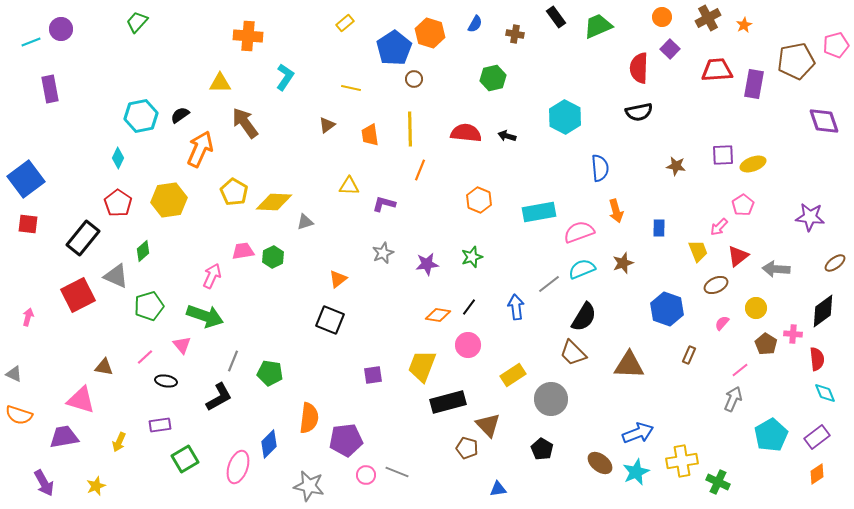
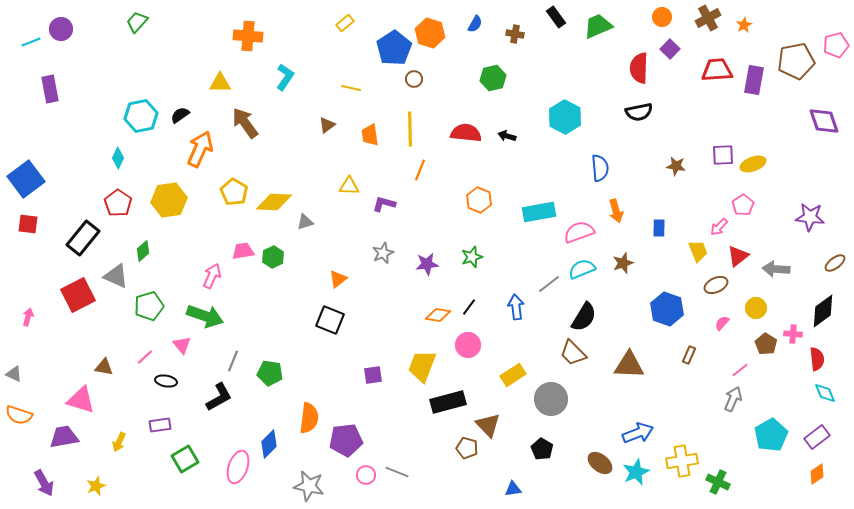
purple rectangle at (754, 84): moved 4 px up
blue triangle at (498, 489): moved 15 px right
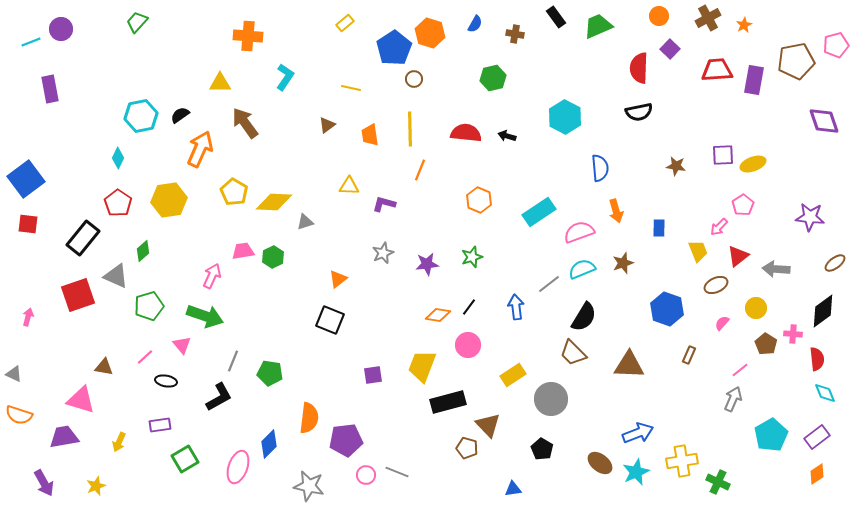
orange circle at (662, 17): moved 3 px left, 1 px up
cyan rectangle at (539, 212): rotated 24 degrees counterclockwise
red square at (78, 295): rotated 8 degrees clockwise
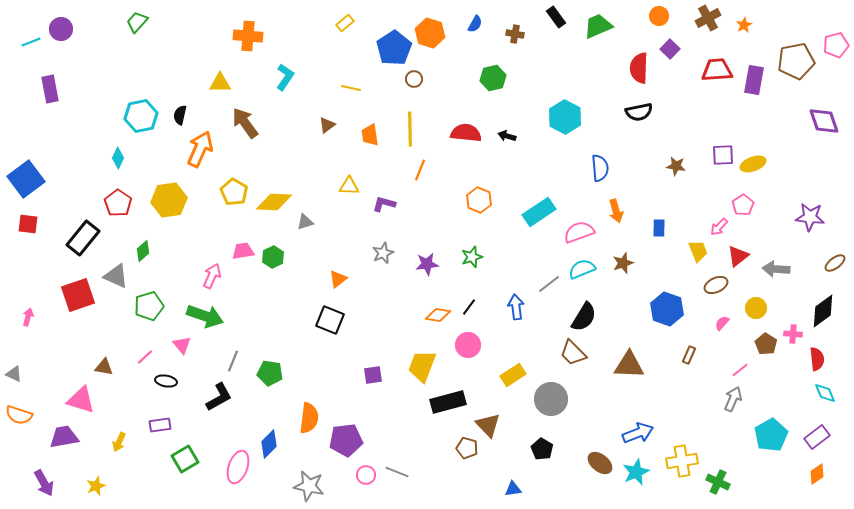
black semicircle at (180, 115): rotated 42 degrees counterclockwise
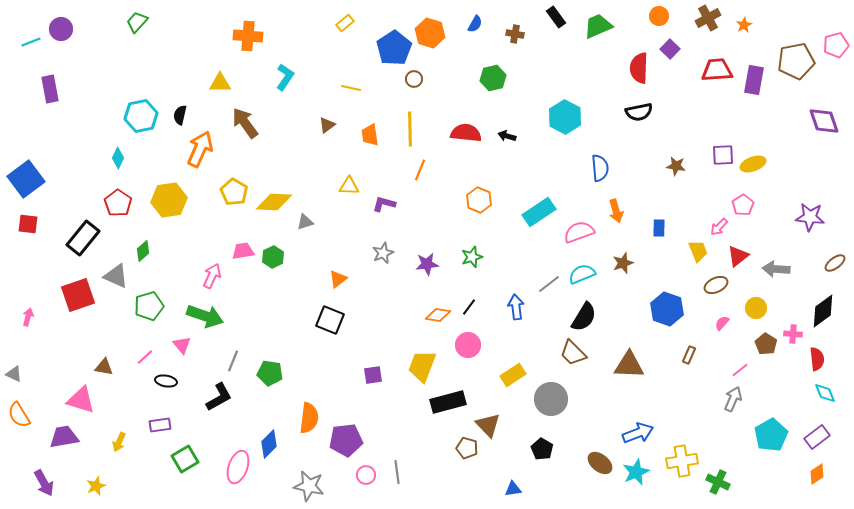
cyan semicircle at (582, 269): moved 5 px down
orange semicircle at (19, 415): rotated 40 degrees clockwise
gray line at (397, 472): rotated 60 degrees clockwise
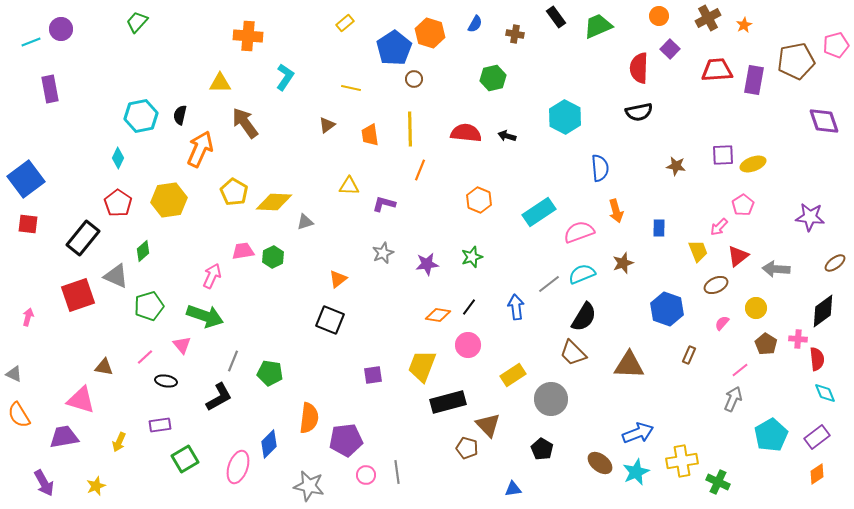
pink cross at (793, 334): moved 5 px right, 5 px down
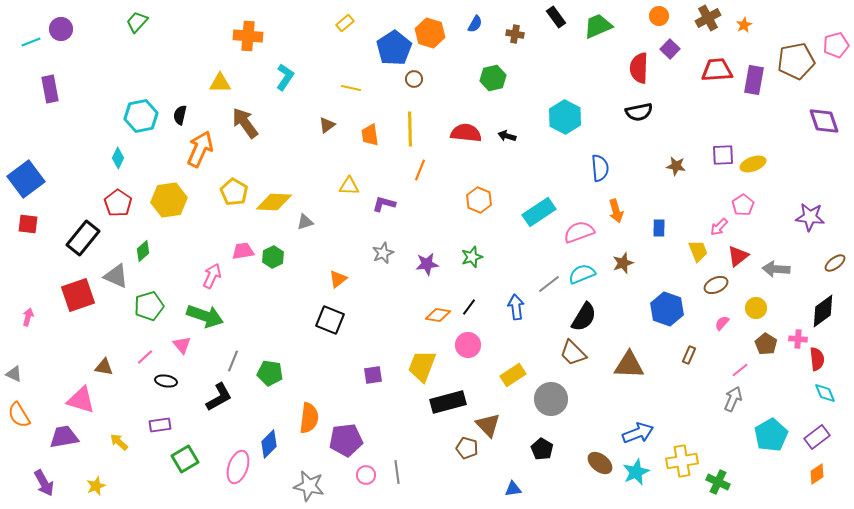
yellow arrow at (119, 442): rotated 108 degrees clockwise
